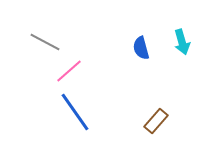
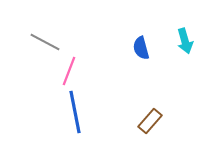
cyan arrow: moved 3 px right, 1 px up
pink line: rotated 28 degrees counterclockwise
blue line: rotated 24 degrees clockwise
brown rectangle: moved 6 px left
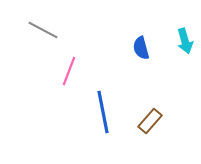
gray line: moved 2 px left, 12 px up
blue line: moved 28 px right
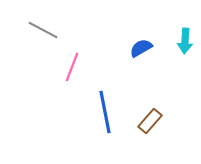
cyan arrow: rotated 20 degrees clockwise
blue semicircle: rotated 75 degrees clockwise
pink line: moved 3 px right, 4 px up
blue line: moved 2 px right
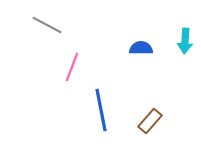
gray line: moved 4 px right, 5 px up
blue semicircle: rotated 30 degrees clockwise
blue line: moved 4 px left, 2 px up
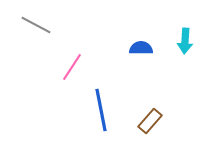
gray line: moved 11 px left
pink line: rotated 12 degrees clockwise
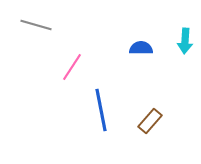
gray line: rotated 12 degrees counterclockwise
